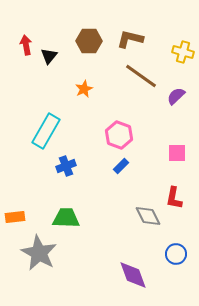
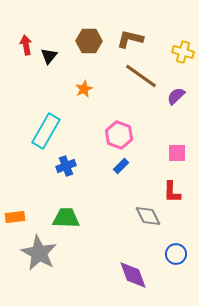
red L-shape: moved 2 px left, 6 px up; rotated 10 degrees counterclockwise
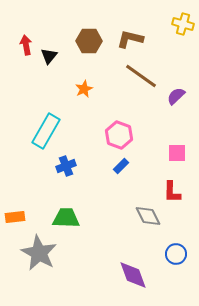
yellow cross: moved 28 px up
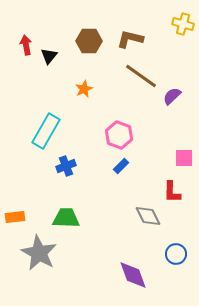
purple semicircle: moved 4 px left
pink square: moved 7 px right, 5 px down
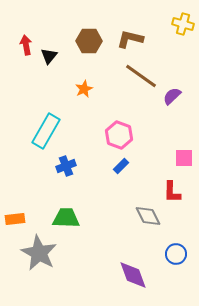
orange rectangle: moved 2 px down
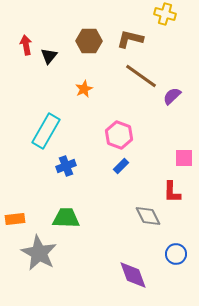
yellow cross: moved 18 px left, 10 px up
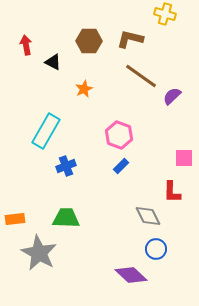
black triangle: moved 4 px right, 6 px down; rotated 42 degrees counterclockwise
blue circle: moved 20 px left, 5 px up
purple diamond: moved 2 px left; rotated 28 degrees counterclockwise
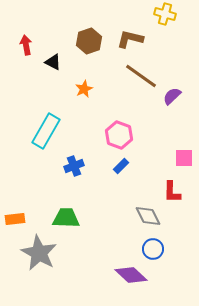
brown hexagon: rotated 20 degrees counterclockwise
blue cross: moved 8 px right
blue circle: moved 3 px left
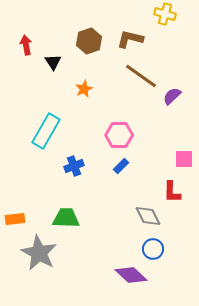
black triangle: rotated 30 degrees clockwise
pink hexagon: rotated 20 degrees counterclockwise
pink square: moved 1 px down
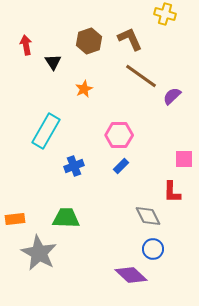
brown L-shape: rotated 52 degrees clockwise
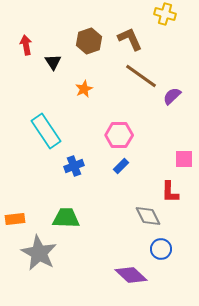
cyan rectangle: rotated 64 degrees counterclockwise
red L-shape: moved 2 px left
blue circle: moved 8 px right
